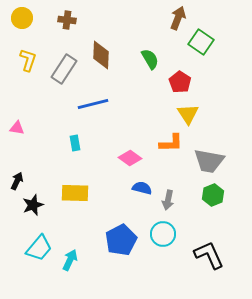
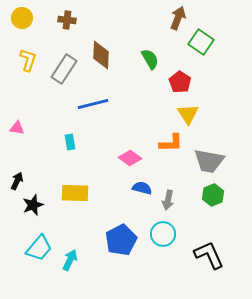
cyan rectangle: moved 5 px left, 1 px up
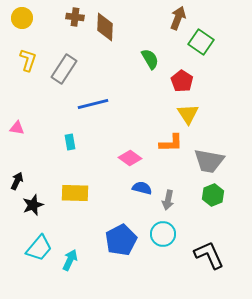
brown cross: moved 8 px right, 3 px up
brown diamond: moved 4 px right, 28 px up
red pentagon: moved 2 px right, 1 px up
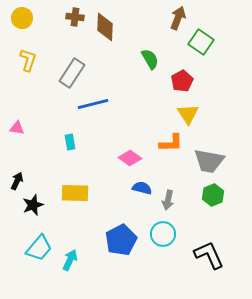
gray rectangle: moved 8 px right, 4 px down
red pentagon: rotated 10 degrees clockwise
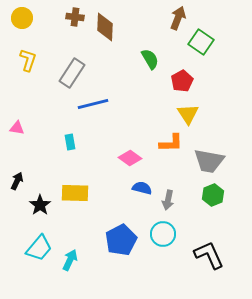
black star: moved 7 px right; rotated 15 degrees counterclockwise
